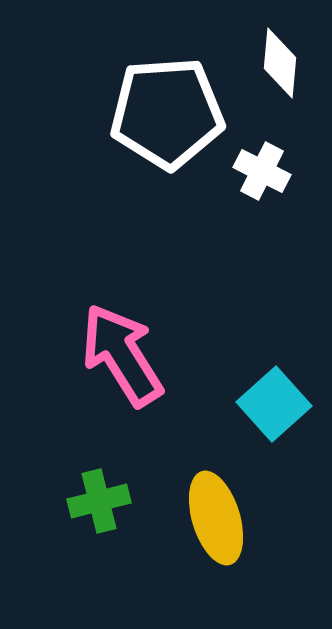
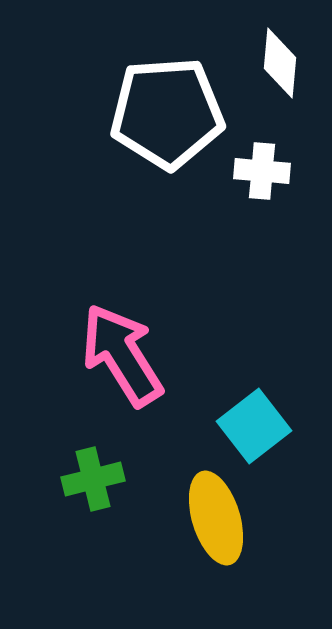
white cross: rotated 22 degrees counterclockwise
cyan square: moved 20 px left, 22 px down; rotated 4 degrees clockwise
green cross: moved 6 px left, 22 px up
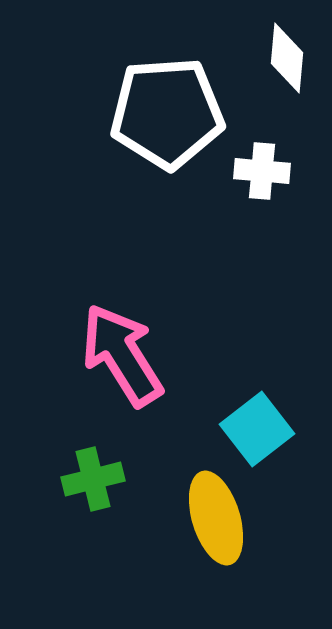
white diamond: moved 7 px right, 5 px up
cyan square: moved 3 px right, 3 px down
